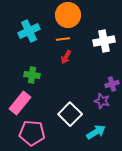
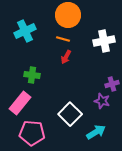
cyan cross: moved 4 px left
orange line: rotated 24 degrees clockwise
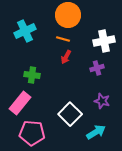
purple cross: moved 15 px left, 16 px up
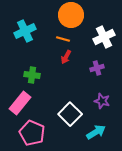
orange circle: moved 3 px right
white cross: moved 4 px up; rotated 15 degrees counterclockwise
pink pentagon: rotated 20 degrees clockwise
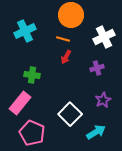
purple star: moved 1 px right, 1 px up; rotated 28 degrees clockwise
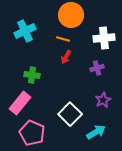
white cross: moved 1 px down; rotated 20 degrees clockwise
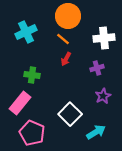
orange circle: moved 3 px left, 1 px down
cyan cross: moved 1 px right, 1 px down
orange line: rotated 24 degrees clockwise
red arrow: moved 2 px down
purple star: moved 4 px up
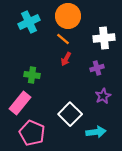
cyan cross: moved 3 px right, 10 px up
cyan arrow: rotated 24 degrees clockwise
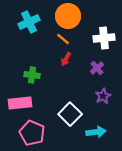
purple cross: rotated 24 degrees counterclockwise
pink rectangle: rotated 45 degrees clockwise
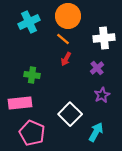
purple star: moved 1 px left, 1 px up
cyan arrow: rotated 54 degrees counterclockwise
